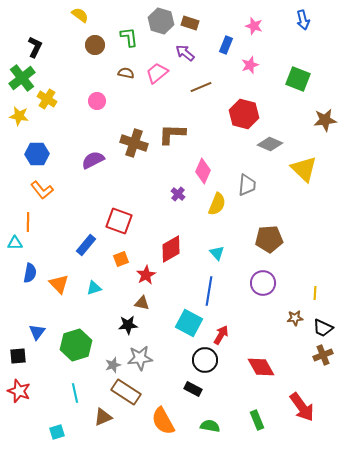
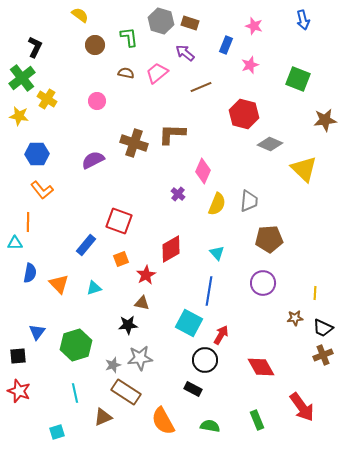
gray trapezoid at (247, 185): moved 2 px right, 16 px down
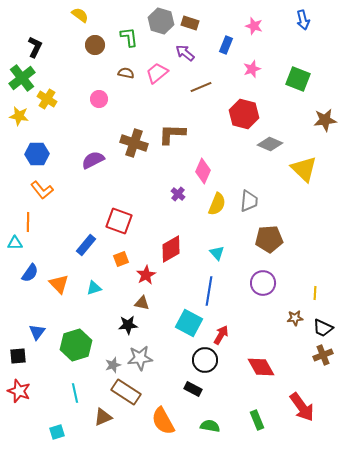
pink star at (250, 65): moved 2 px right, 4 px down
pink circle at (97, 101): moved 2 px right, 2 px up
blue semicircle at (30, 273): rotated 24 degrees clockwise
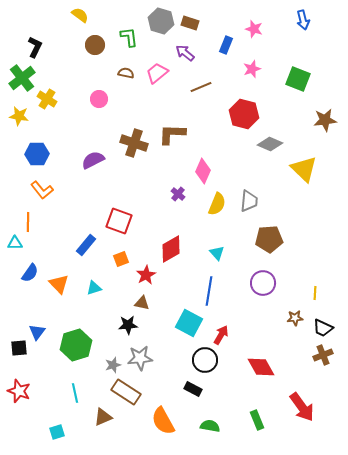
pink star at (254, 26): moved 3 px down
black square at (18, 356): moved 1 px right, 8 px up
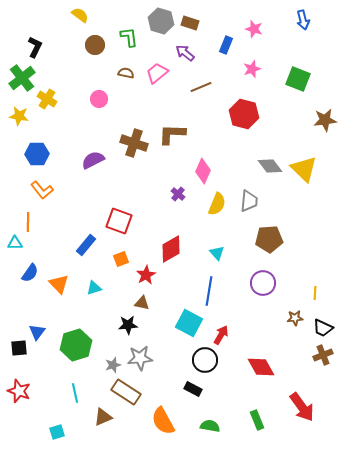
gray diamond at (270, 144): moved 22 px down; rotated 30 degrees clockwise
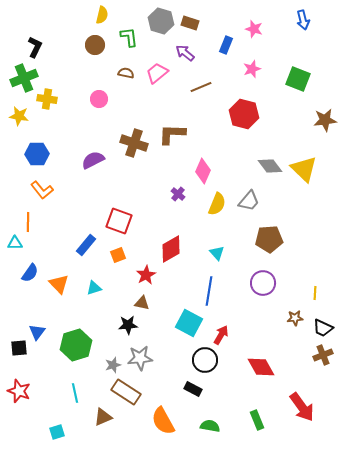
yellow semicircle at (80, 15): moved 22 px right; rotated 66 degrees clockwise
green cross at (22, 78): moved 2 px right; rotated 16 degrees clockwise
yellow cross at (47, 99): rotated 24 degrees counterclockwise
gray trapezoid at (249, 201): rotated 35 degrees clockwise
orange square at (121, 259): moved 3 px left, 4 px up
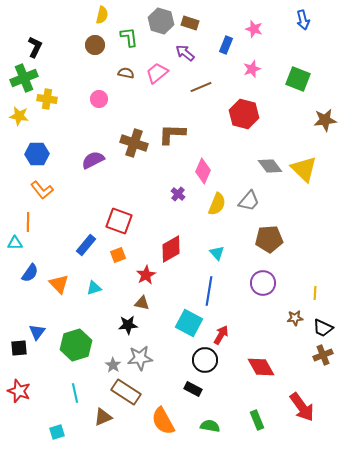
gray star at (113, 365): rotated 21 degrees counterclockwise
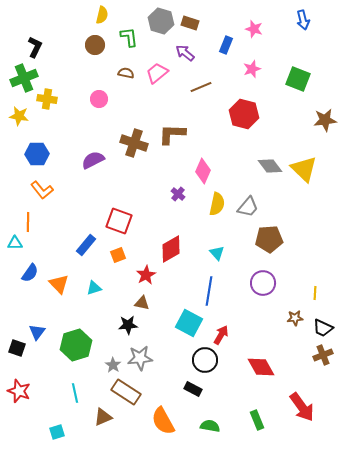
gray trapezoid at (249, 201): moved 1 px left, 6 px down
yellow semicircle at (217, 204): rotated 10 degrees counterclockwise
black square at (19, 348): moved 2 px left; rotated 24 degrees clockwise
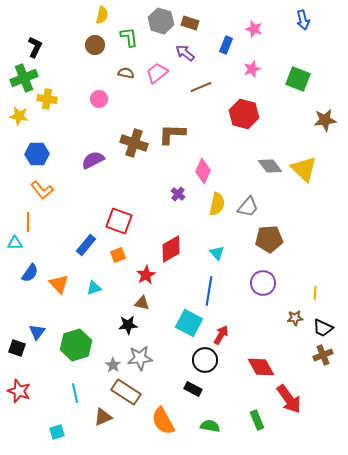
red arrow at (302, 407): moved 13 px left, 8 px up
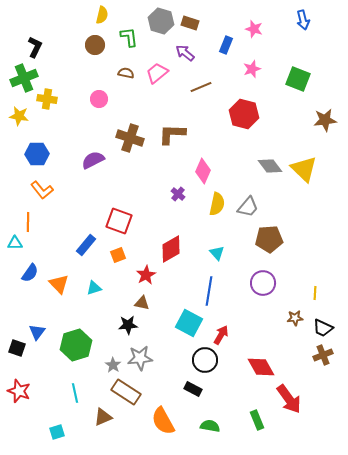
brown cross at (134, 143): moved 4 px left, 5 px up
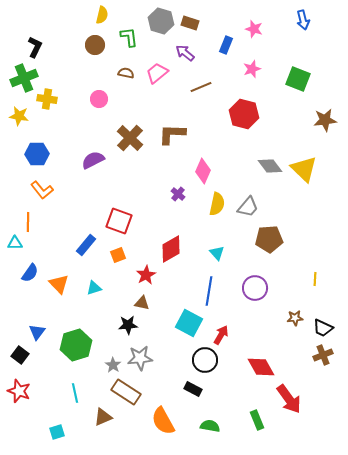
brown cross at (130, 138): rotated 24 degrees clockwise
purple circle at (263, 283): moved 8 px left, 5 px down
yellow line at (315, 293): moved 14 px up
black square at (17, 348): moved 3 px right, 7 px down; rotated 18 degrees clockwise
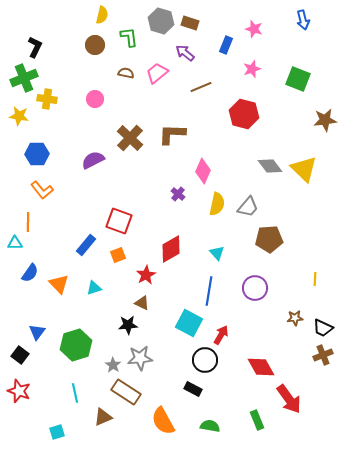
pink circle at (99, 99): moved 4 px left
brown triangle at (142, 303): rotated 14 degrees clockwise
